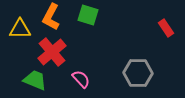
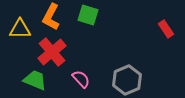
red rectangle: moved 1 px down
gray hexagon: moved 11 px left, 7 px down; rotated 24 degrees counterclockwise
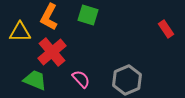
orange L-shape: moved 2 px left
yellow triangle: moved 3 px down
